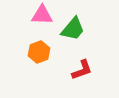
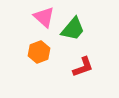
pink triangle: moved 2 px right, 2 px down; rotated 40 degrees clockwise
red L-shape: moved 1 px right, 3 px up
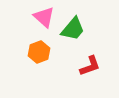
red L-shape: moved 7 px right, 1 px up
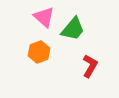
red L-shape: rotated 40 degrees counterclockwise
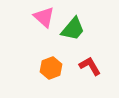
orange hexagon: moved 12 px right, 16 px down
red L-shape: rotated 60 degrees counterclockwise
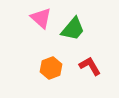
pink triangle: moved 3 px left, 1 px down
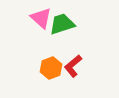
green trapezoid: moved 11 px left, 5 px up; rotated 148 degrees counterclockwise
red L-shape: moved 17 px left; rotated 100 degrees counterclockwise
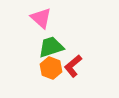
green trapezoid: moved 11 px left, 23 px down
orange hexagon: rotated 20 degrees counterclockwise
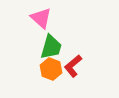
green trapezoid: rotated 124 degrees clockwise
orange hexagon: moved 1 px down
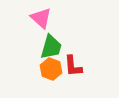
red L-shape: rotated 55 degrees counterclockwise
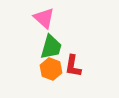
pink triangle: moved 3 px right
red L-shape: rotated 15 degrees clockwise
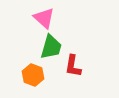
orange hexagon: moved 18 px left, 6 px down
